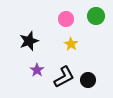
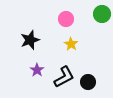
green circle: moved 6 px right, 2 px up
black star: moved 1 px right, 1 px up
black circle: moved 2 px down
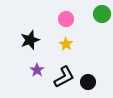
yellow star: moved 5 px left
